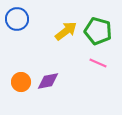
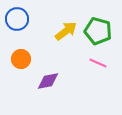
orange circle: moved 23 px up
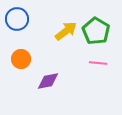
green pentagon: moved 2 px left; rotated 16 degrees clockwise
pink line: rotated 18 degrees counterclockwise
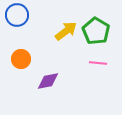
blue circle: moved 4 px up
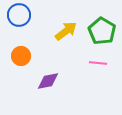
blue circle: moved 2 px right
green pentagon: moved 6 px right
orange circle: moved 3 px up
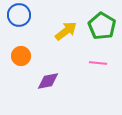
green pentagon: moved 5 px up
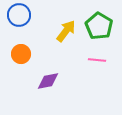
green pentagon: moved 3 px left
yellow arrow: rotated 15 degrees counterclockwise
orange circle: moved 2 px up
pink line: moved 1 px left, 3 px up
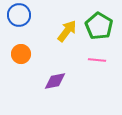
yellow arrow: moved 1 px right
purple diamond: moved 7 px right
